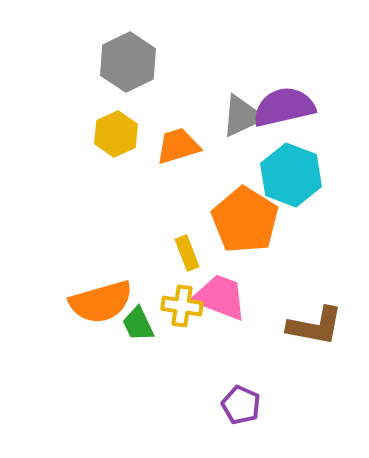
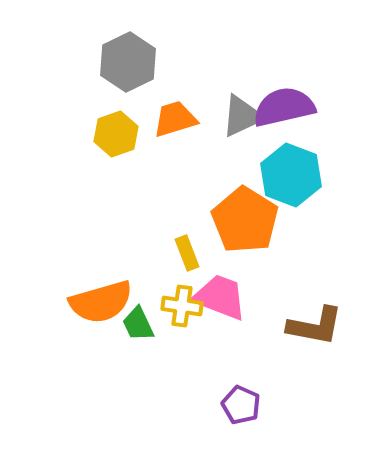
yellow hexagon: rotated 6 degrees clockwise
orange trapezoid: moved 3 px left, 27 px up
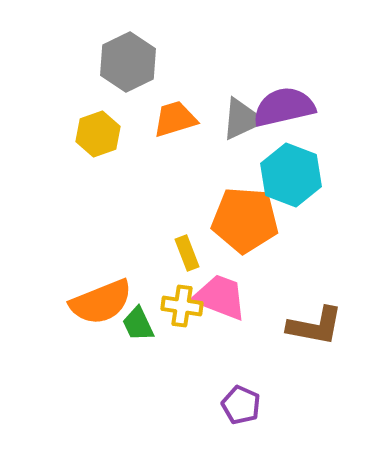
gray triangle: moved 3 px down
yellow hexagon: moved 18 px left
orange pentagon: rotated 28 degrees counterclockwise
orange semicircle: rotated 6 degrees counterclockwise
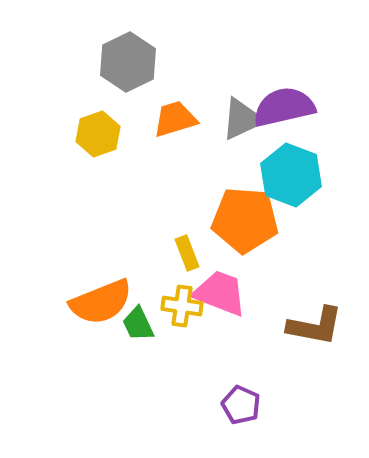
pink trapezoid: moved 4 px up
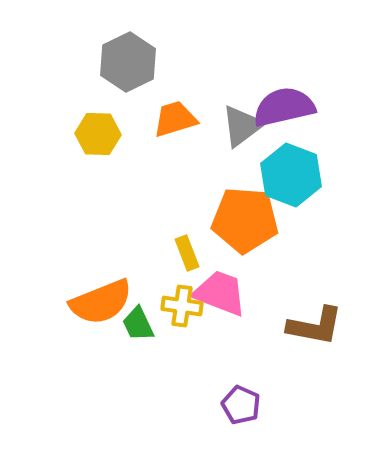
gray triangle: moved 7 px down; rotated 12 degrees counterclockwise
yellow hexagon: rotated 21 degrees clockwise
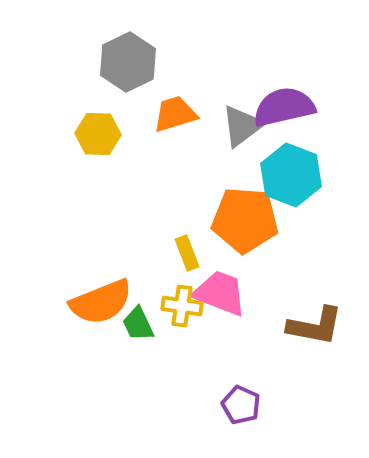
orange trapezoid: moved 5 px up
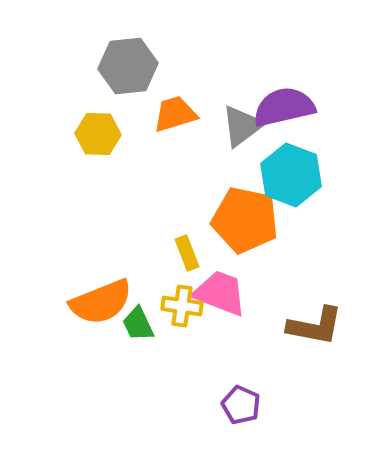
gray hexagon: moved 4 px down; rotated 20 degrees clockwise
orange pentagon: rotated 8 degrees clockwise
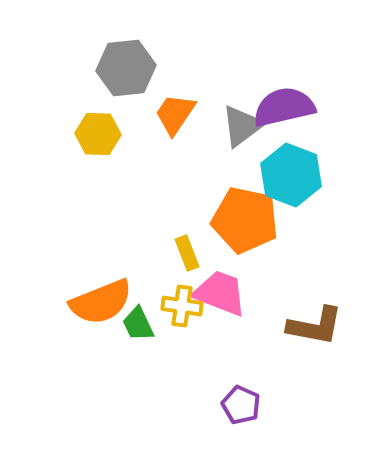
gray hexagon: moved 2 px left, 2 px down
orange trapezoid: rotated 39 degrees counterclockwise
